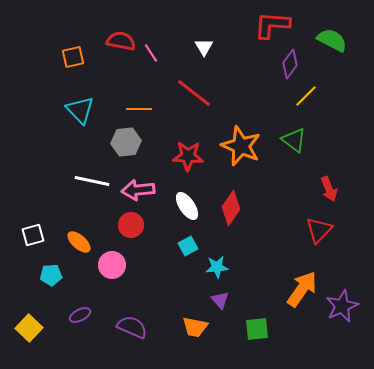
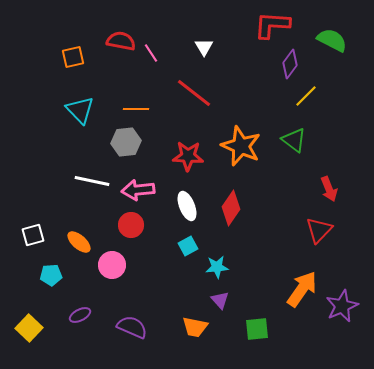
orange line: moved 3 px left
white ellipse: rotated 12 degrees clockwise
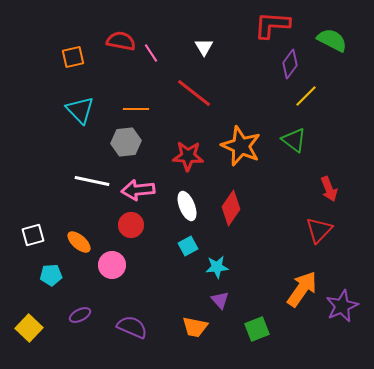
green square: rotated 15 degrees counterclockwise
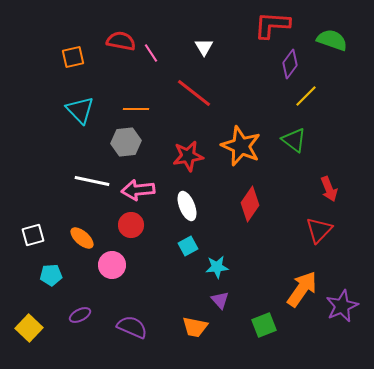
green semicircle: rotated 8 degrees counterclockwise
red star: rotated 12 degrees counterclockwise
red diamond: moved 19 px right, 4 px up
orange ellipse: moved 3 px right, 4 px up
green square: moved 7 px right, 4 px up
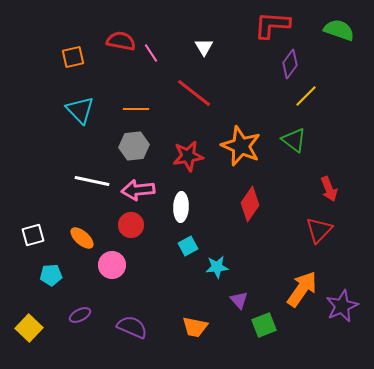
green semicircle: moved 7 px right, 10 px up
gray hexagon: moved 8 px right, 4 px down
white ellipse: moved 6 px left, 1 px down; rotated 24 degrees clockwise
purple triangle: moved 19 px right
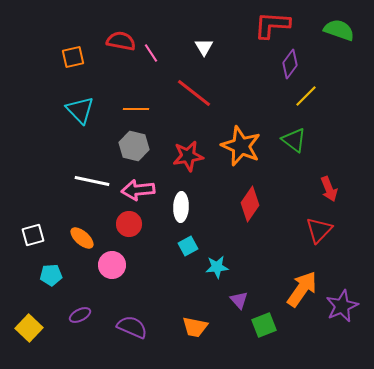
gray hexagon: rotated 20 degrees clockwise
red circle: moved 2 px left, 1 px up
